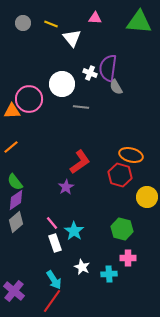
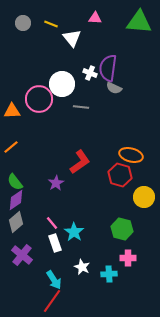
gray semicircle: moved 2 px left, 1 px down; rotated 35 degrees counterclockwise
pink circle: moved 10 px right
purple star: moved 10 px left, 4 px up
yellow circle: moved 3 px left
cyan star: moved 1 px down
purple cross: moved 8 px right, 36 px up
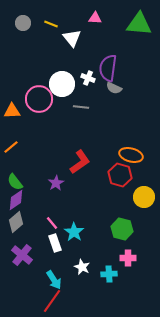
green triangle: moved 2 px down
white cross: moved 2 px left, 5 px down
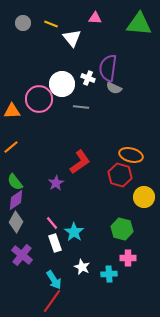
gray diamond: rotated 20 degrees counterclockwise
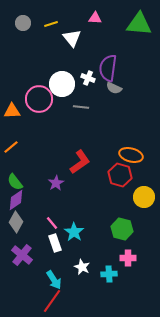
yellow line: rotated 40 degrees counterclockwise
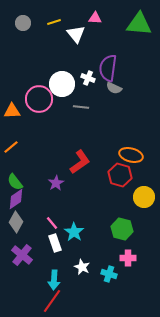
yellow line: moved 3 px right, 2 px up
white triangle: moved 4 px right, 4 px up
purple diamond: moved 1 px up
cyan cross: rotated 21 degrees clockwise
cyan arrow: rotated 36 degrees clockwise
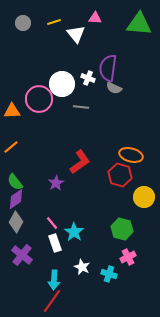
pink cross: moved 1 px up; rotated 28 degrees counterclockwise
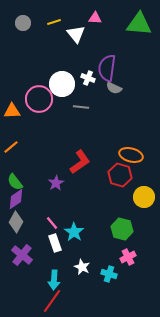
purple semicircle: moved 1 px left
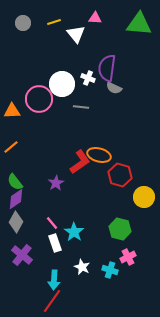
orange ellipse: moved 32 px left
green hexagon: moved 2 px left
cyan cross: moved 1 px right, 4 px up
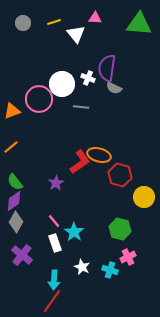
orange triangle: rotated 18 degrees counterclockwise
purple diamond: moved 2 px left, 2 px down
pink line: moved 2 px right, 2 px up
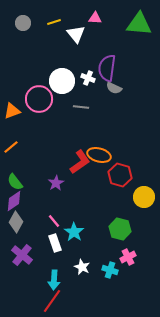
white circle: moved 3 px up
